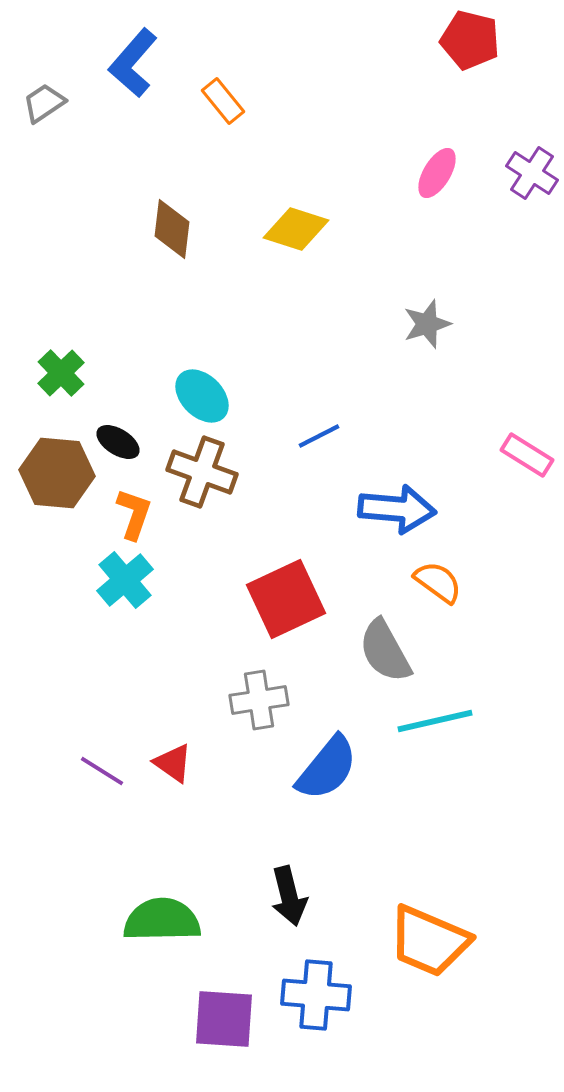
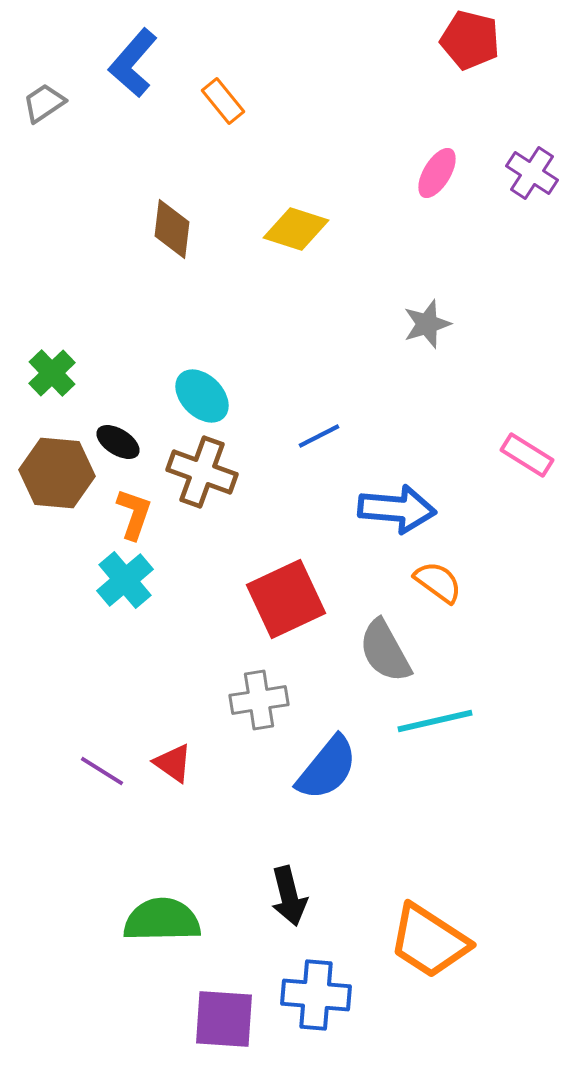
green cross: moved 9 px left
orange trapezoid: rotated 10 degrees clockwise
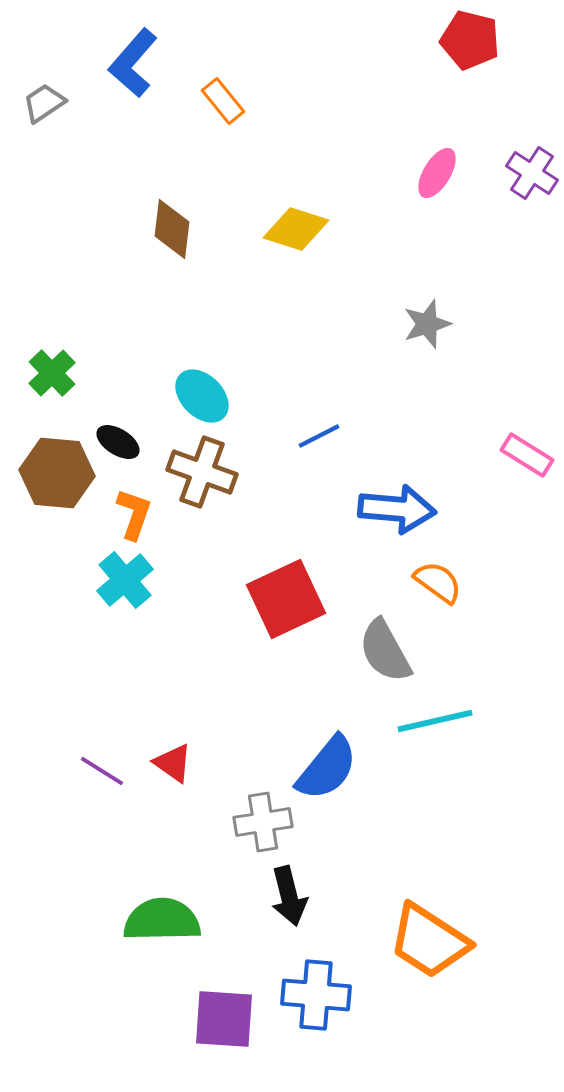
gray cross: moved 4 px right, 122 px down
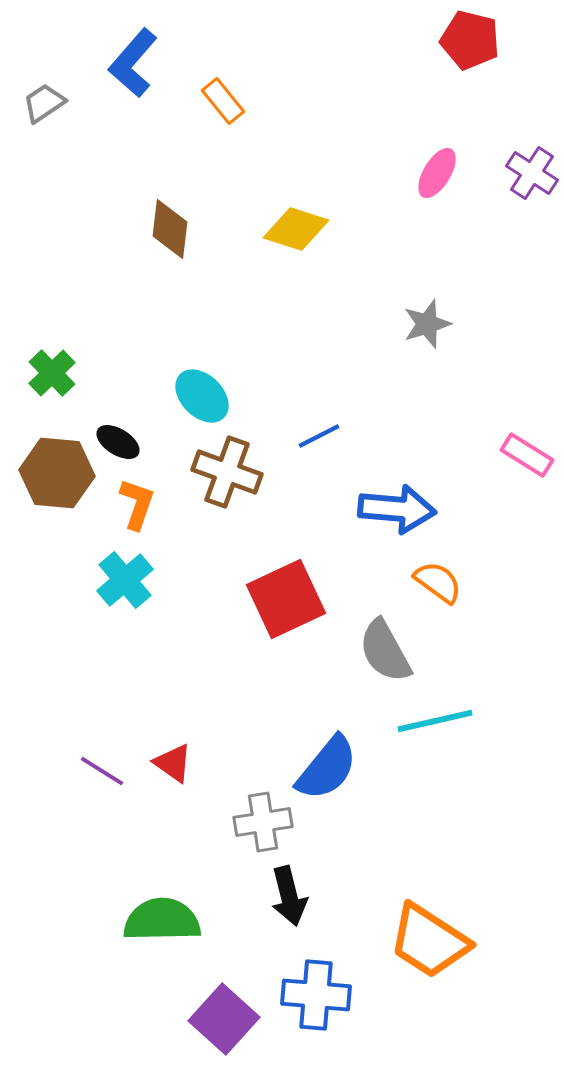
brown diamond: moved 2 px left
brown cross: moved 25 px right
orange L-shape: moved 3 px right, 10 px up
purple square: rotated 38 degrees clockwise
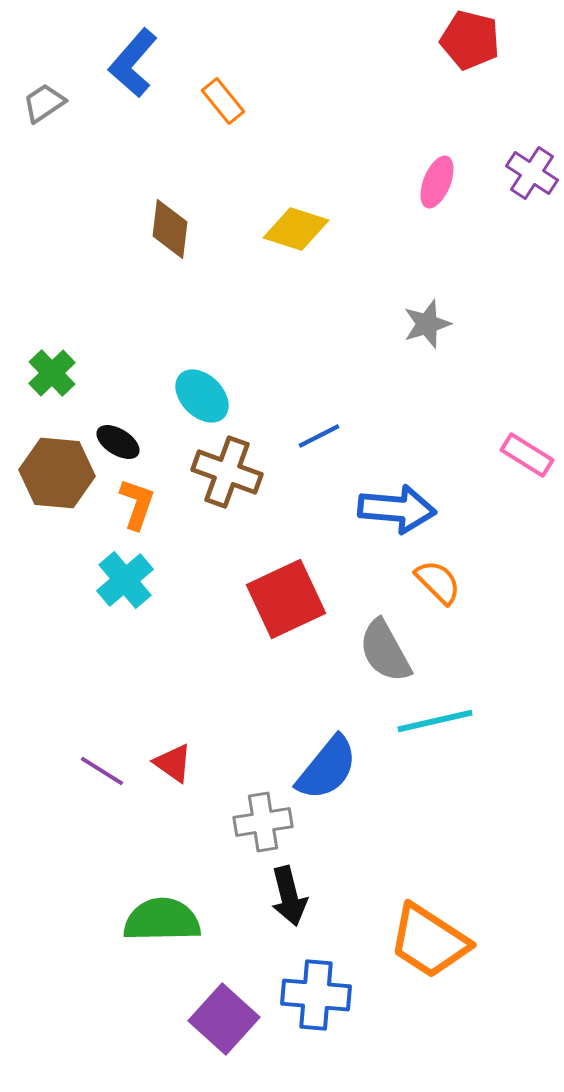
pink ellipse: moved 9 px down; rotated 9 degrees counterclockwise
orange semicircle: rotated 9 degrees clockwise
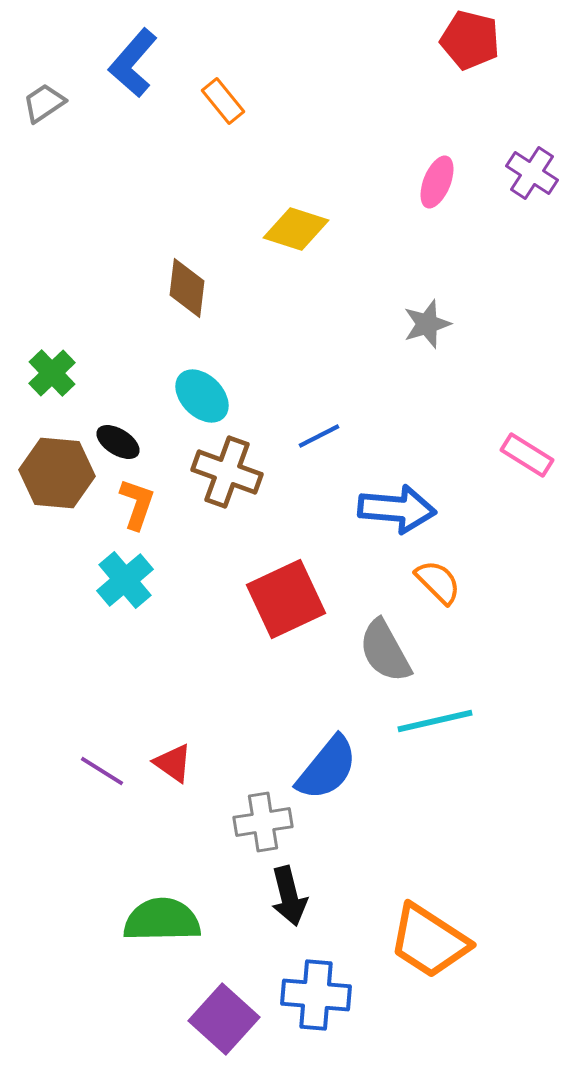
brown diamond: moved 17 px right, 59 px down
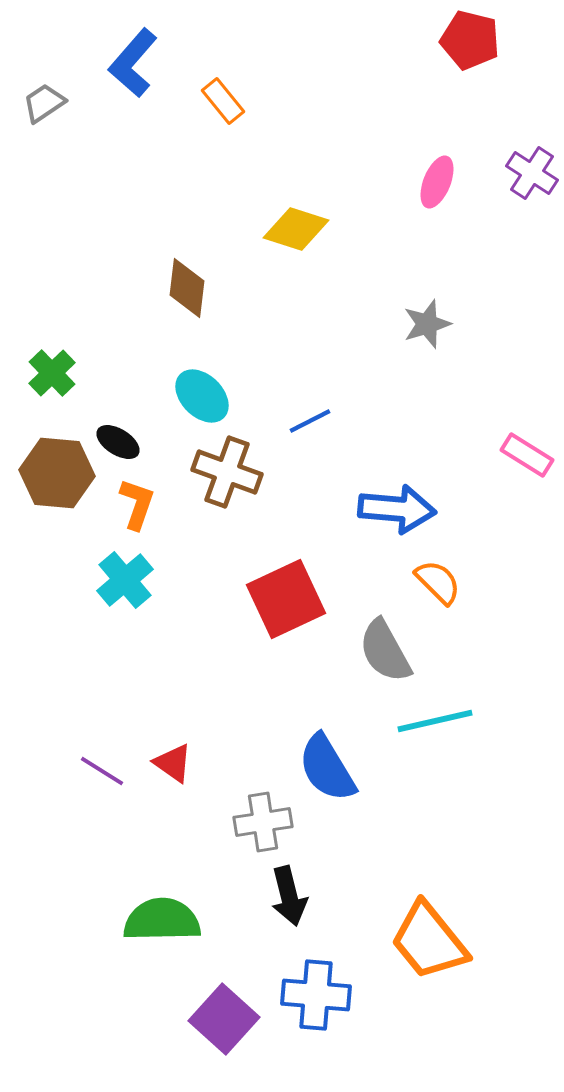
blue line: moved 9 px left, 15 px up
blue semicircle: rotated 110 degrees clockwise
orange trapezoid: rotated 18 degrees clockwise
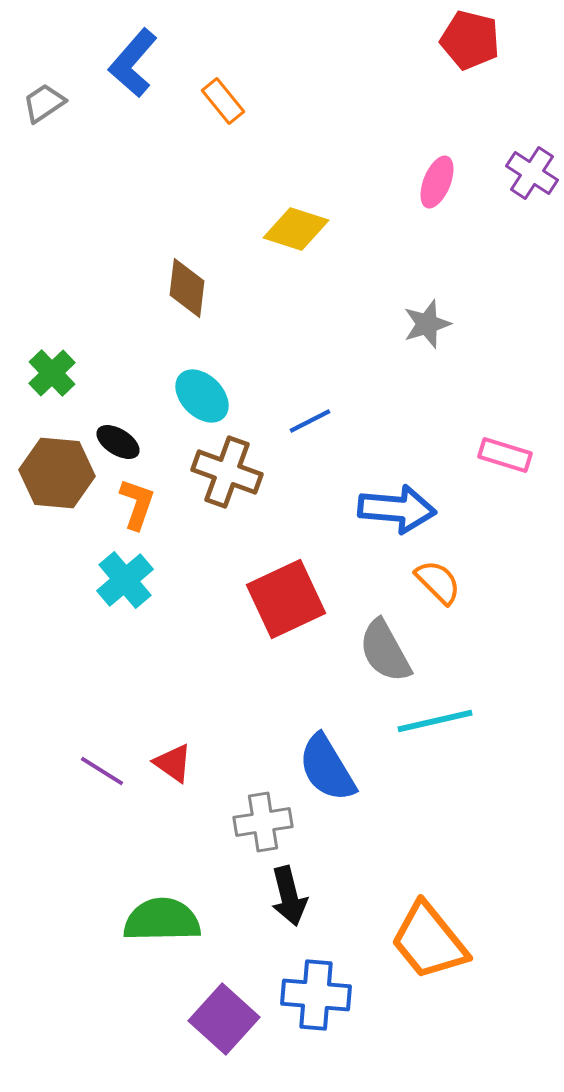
pink rectangle: moved 22 px left; rotated 15 degrees counterclockwise
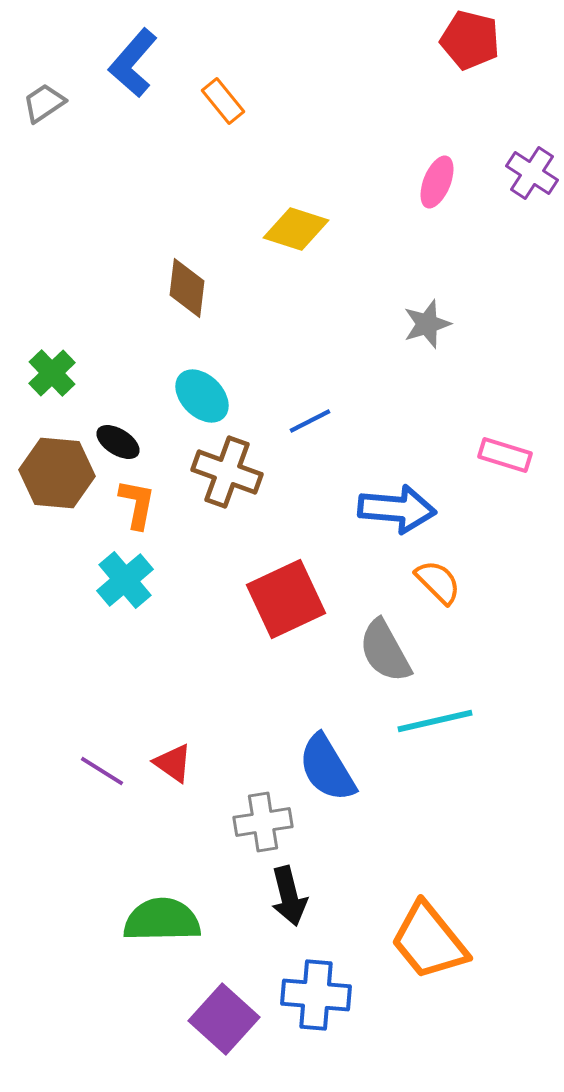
orange L-shape: rotated 8 degrees counterclockwise
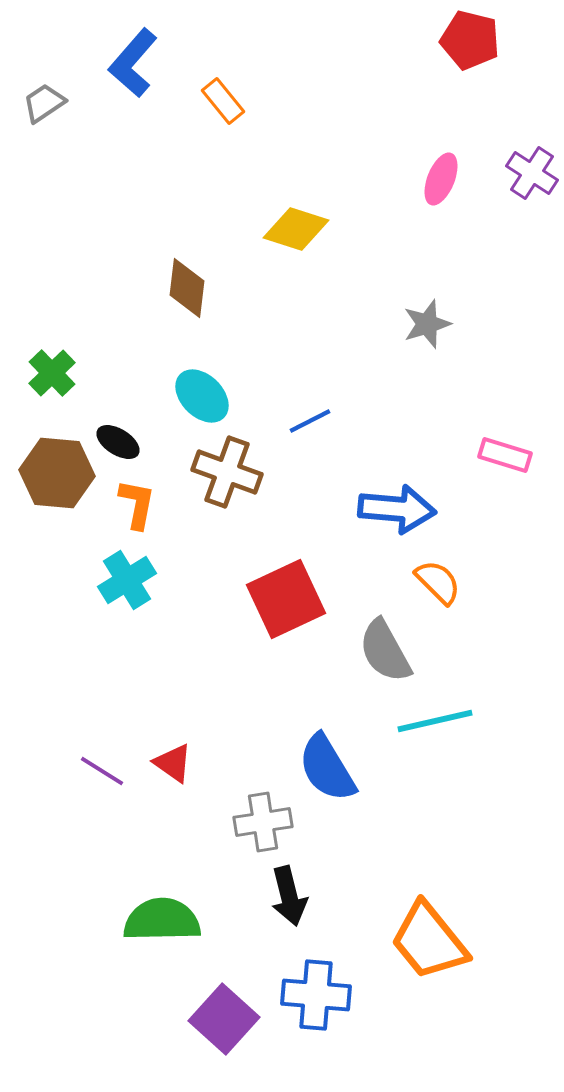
pink ellipse: moved 4 px right, 3 px up
cyan cross: moved 2 px right; rotated 8 degrees clockwise
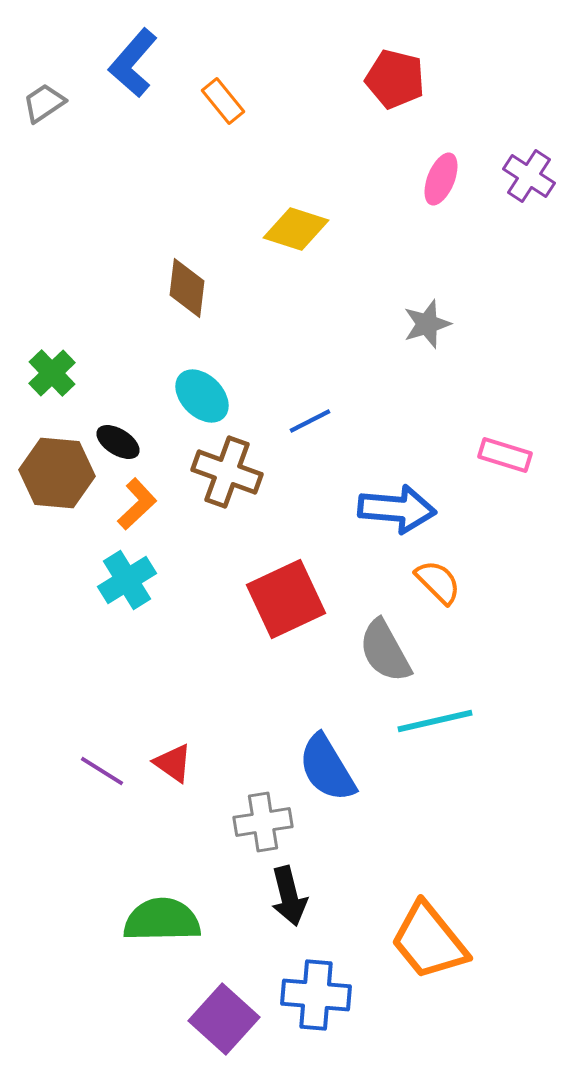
red pentagon: moved 75 px left, 39 px down
purple cross: moved 3 px left, 3 px down
orange L-shape: rotated 36 degrees clockwise
